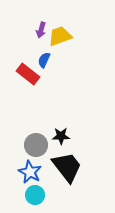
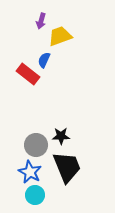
purple arrow: moved 9 px up
black trapezoid: rotated 16 degrees clockwise
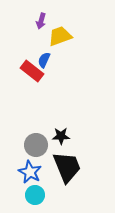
red rectangle: moved 4 px right, 3 px up
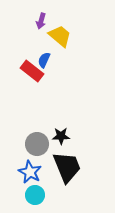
yellow trapezoid: rotated 60 degrees clockwise
gray circle: moved 1 px right, 1 px up
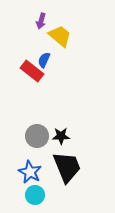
gray circle: moved 8 px up
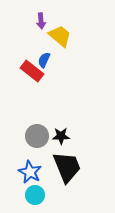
purple arrow: rotated 21 degrees counterclockwise
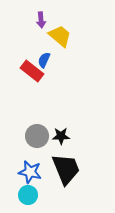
purple arrow: moved 1 px up
black trapezoid: moved 1 px left, 2 px down
blue star: rotated 15 degrees counterclockwise
cyan circle: moved 7 px left
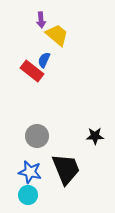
yellow trapezoid: moved 3 px left, 1 px up
black star: moved 34 px right
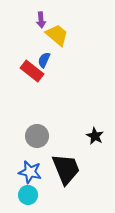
black star: rotated 30 degrees clockwise
